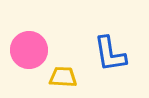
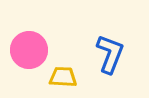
blue L-shape: rotated 150 degrees counterclockwise
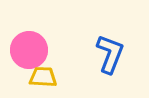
yellow trapezoid: moved 20 px left
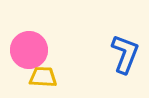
blue L-shape: moved 15 px right
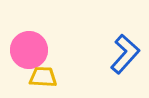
blue L-shape: rotated 21 degrees clockwise
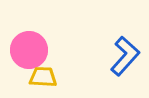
blue L-shape: moved 2 px down
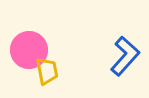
yellow trapezoid: moved 4 px right, 6 px up; rotated 76 degrees clockwise
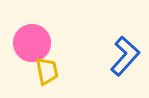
pink circle: moved 3 px right, 7 px up
